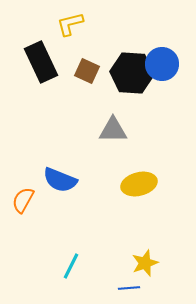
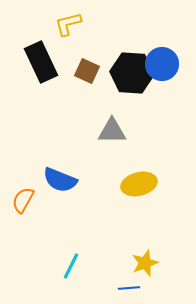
yellow L-shape: moved 2 px left
gray triangle: moved 1 px left, 1 px down
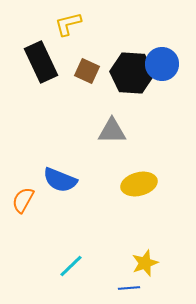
cyan line: rotated 20 degrees clockwise
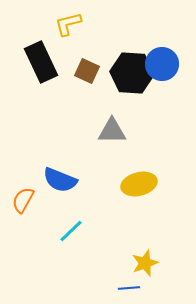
cyan line: moved 35 px up
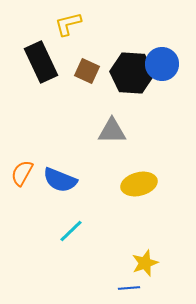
orange semicircle: moved 1 px left, 27 px up
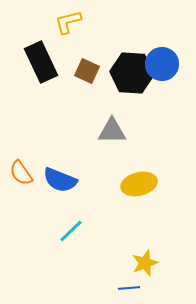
yellow L-shape: moved 2 px up
orange semicircle: moved 1 px left; rotated 64 degrees counterclockwise
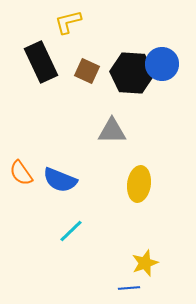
yellow ellipse: rotated 68 degrees counterclockwise
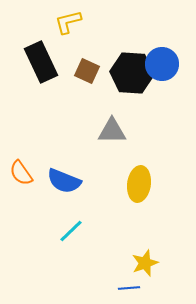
blue semicircle: moved 4 px right, 1 px down
